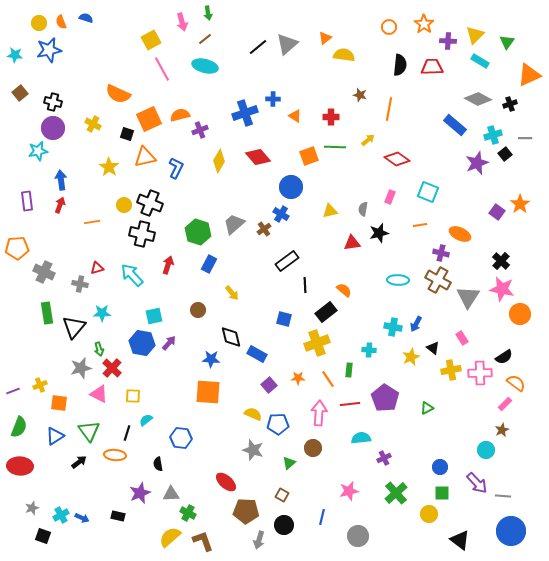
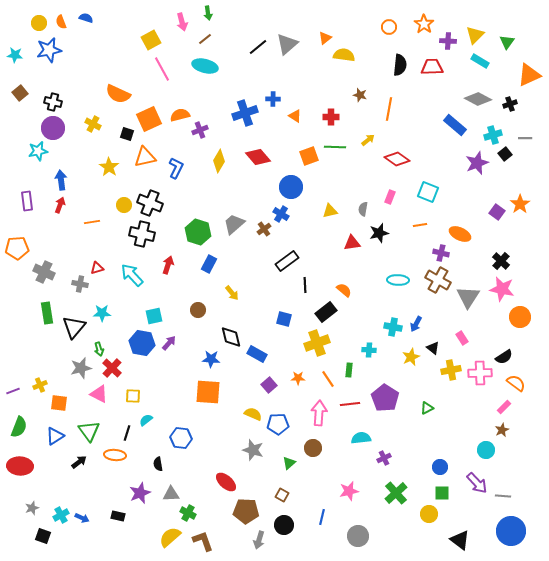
orange circle at (520, 314): moved 3 px down
pink rectangle at (505, 404): moved 1 px left, 3 px down
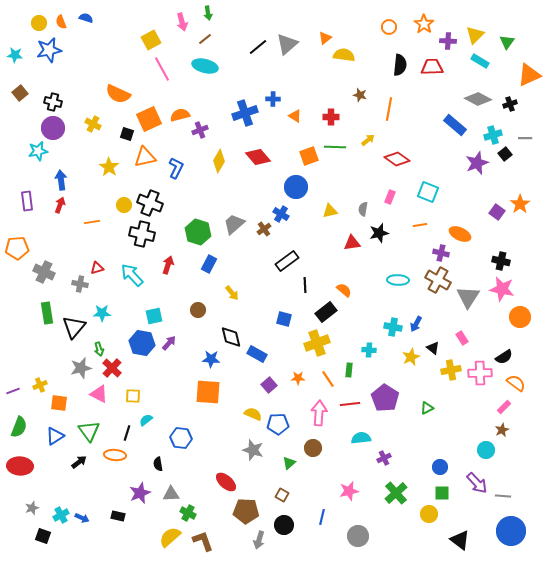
blue circle at (291, 187): moved 5 px right
black cross at (501, 261): rotated 30 degrees counterclockwise
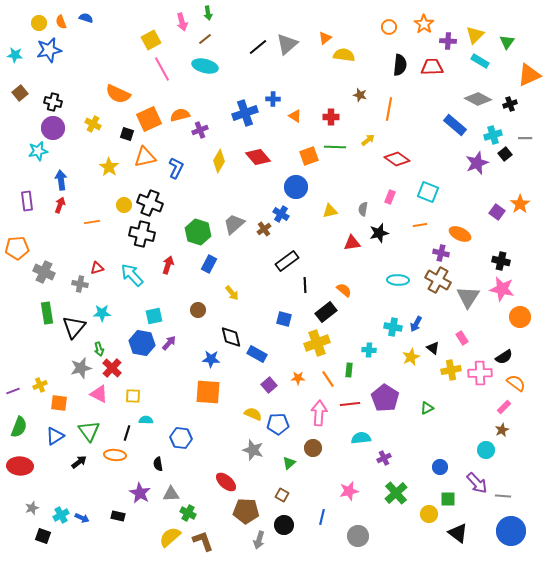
cyan semicircle at (146, 420): rotated 40 degrees clockwise
purple star at (140, 493): rotated 20 degrees counterclockwise
green square at (442, 493): moved 6 px right, 6 px down
black triangle at (460, 540): moved 2 px left, 7 px up
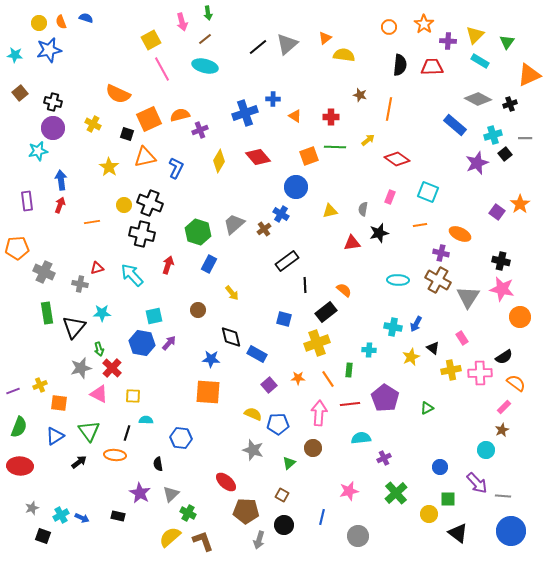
gray triangle at (171, 494): rotated 42 degrees counterclockwise
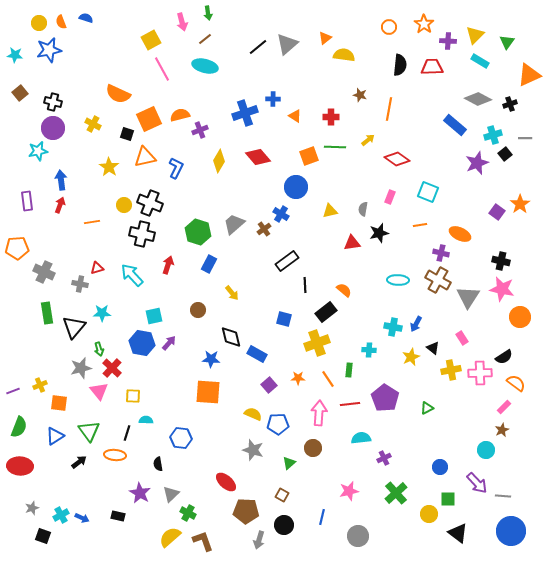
pink triangle at (99, 394): moved 3 px up; rotated 24 degrees clockwise
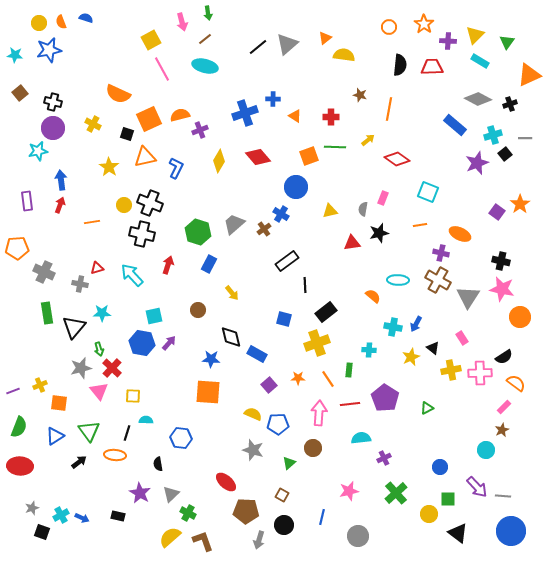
pink rectangle at (390, 197): moved 7 px left, 1 px down
orange semicircle at (344, 290): moved 29 px right, 6 px down
purple arrow at (477, 483): moved 4 px down
black square at (43, 536): moved 1 px left, 4 px up
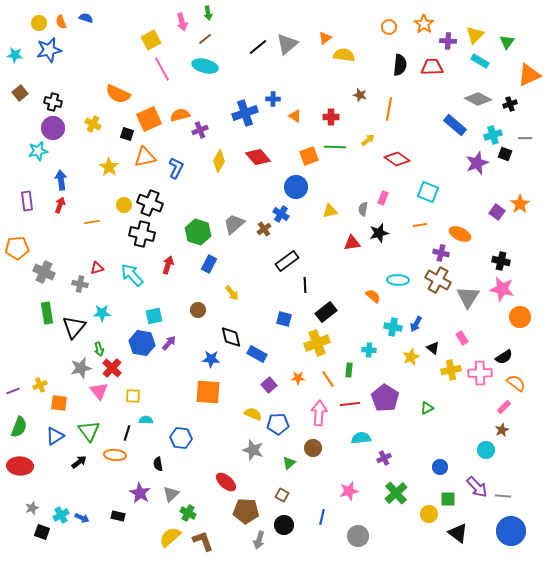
black square at (505, 154): rotated 32 degrees counterclockwise
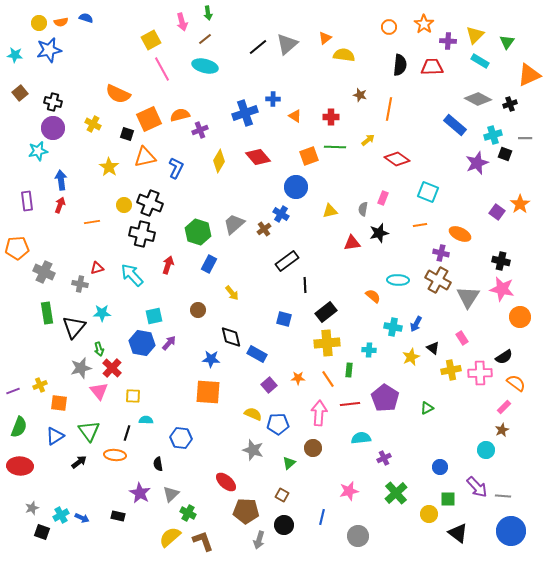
orange semicircle at (61, 22): rotated 80 degrees counterclockwise
yellow cross at (317, 343): moved 10 px right; rotated 15 degrees clockwise
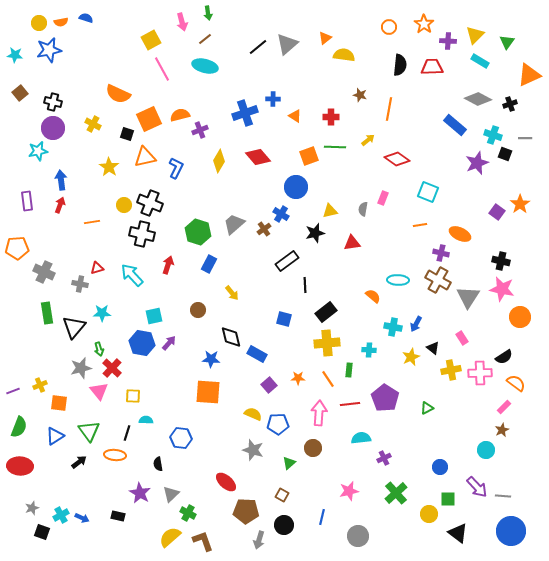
cyan cross at (493, 135): rotated 36 degrees clockwise
black star at (379, 233): moved 64 px left
